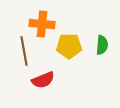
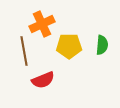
orange cross: rotated 30 degrees counterclockwise
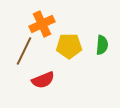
brown line: rotated 36 degrees clockwise
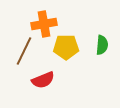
orange cross: moved 2 px right; rotated 15 degrees clockwise
yellow pentagon: moved 3 px left, 1 px down
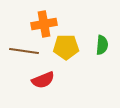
brown line: rotated 72 degrees clockwise
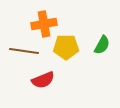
green semicircle: rotated 24 degrees clockwise
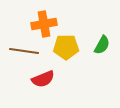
red semicircle: moved 1 px up
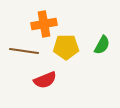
red semicircle: moved 2 px right, 1 px down
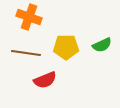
orange cross: moved 15 px left, 7 px up; rotated 30 degrees clockwise
green semicircle: rotated 36 degrees clockwise
brown line: moved 2 px right, 2 px down
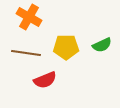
orange cross: rotated 10 degrees clockwise
